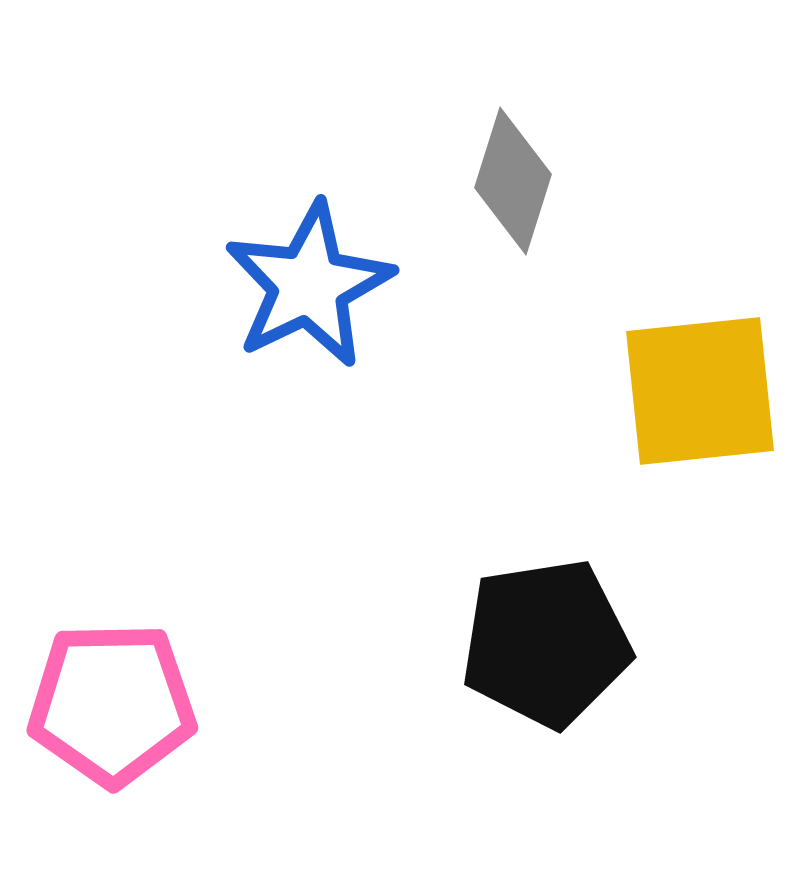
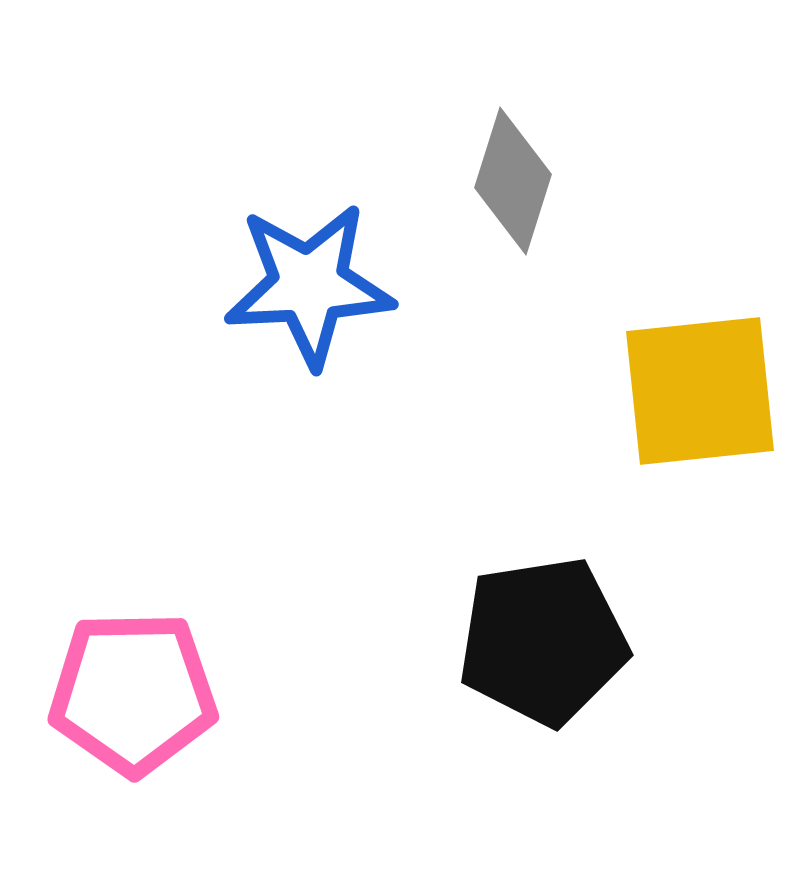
blue star: rotated 23 degrees clockwise
black pentagon: moved 3 px left, 2 px up
pink pentagon: moved 21 px right, 11 px up
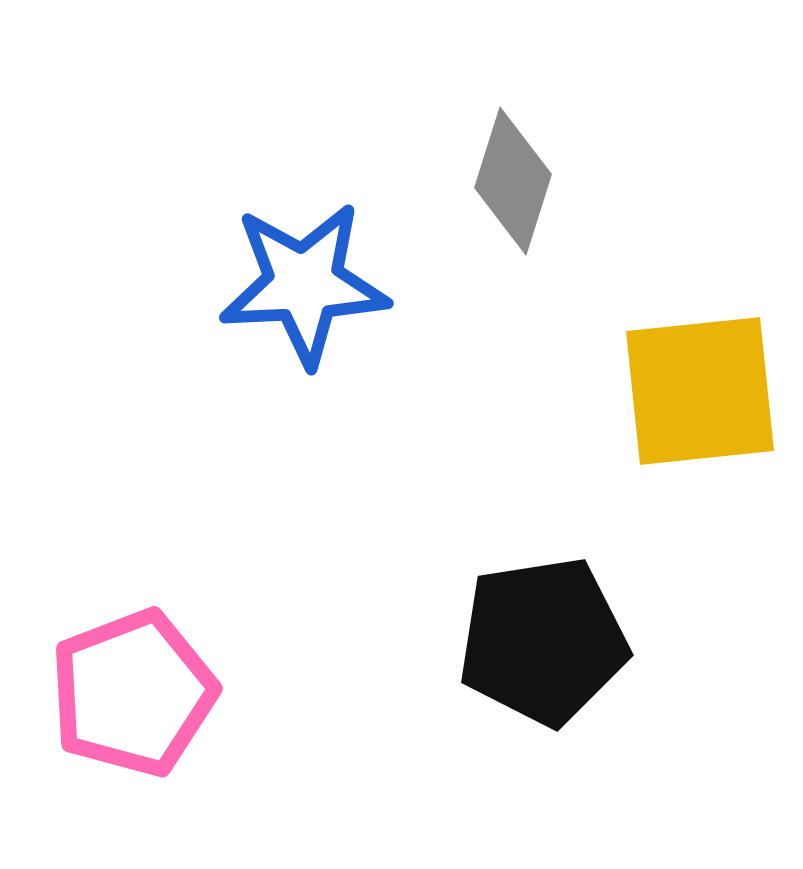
blue star: moved 5 px left, 1 px up
pink pentagon: rotated 20 degrees counterclockwise
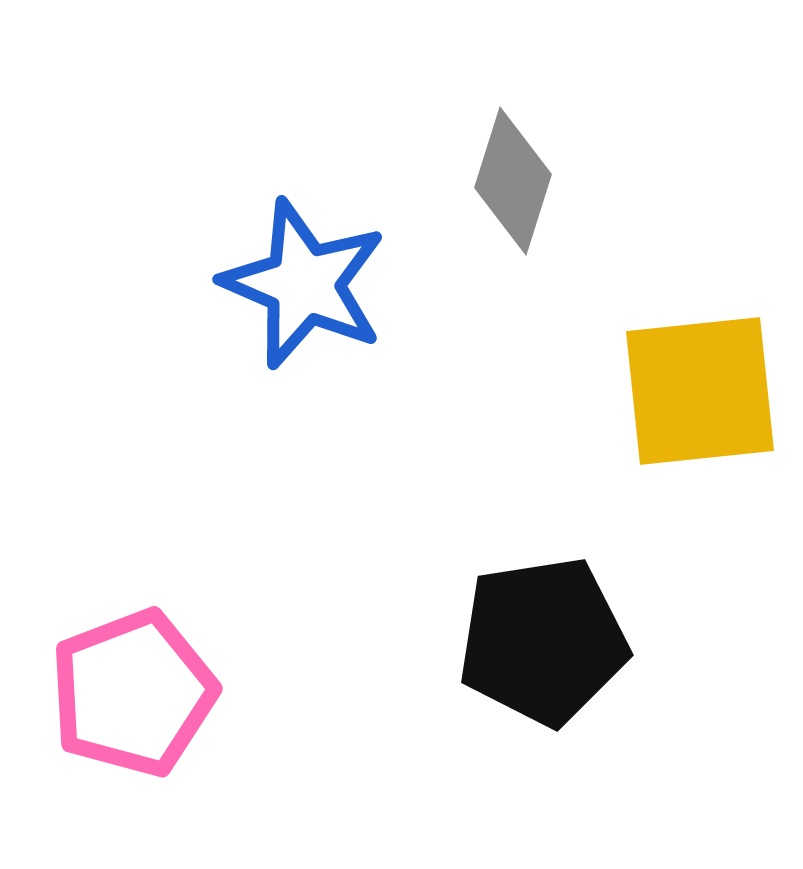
blue star: rotated 26 degrees clockwise
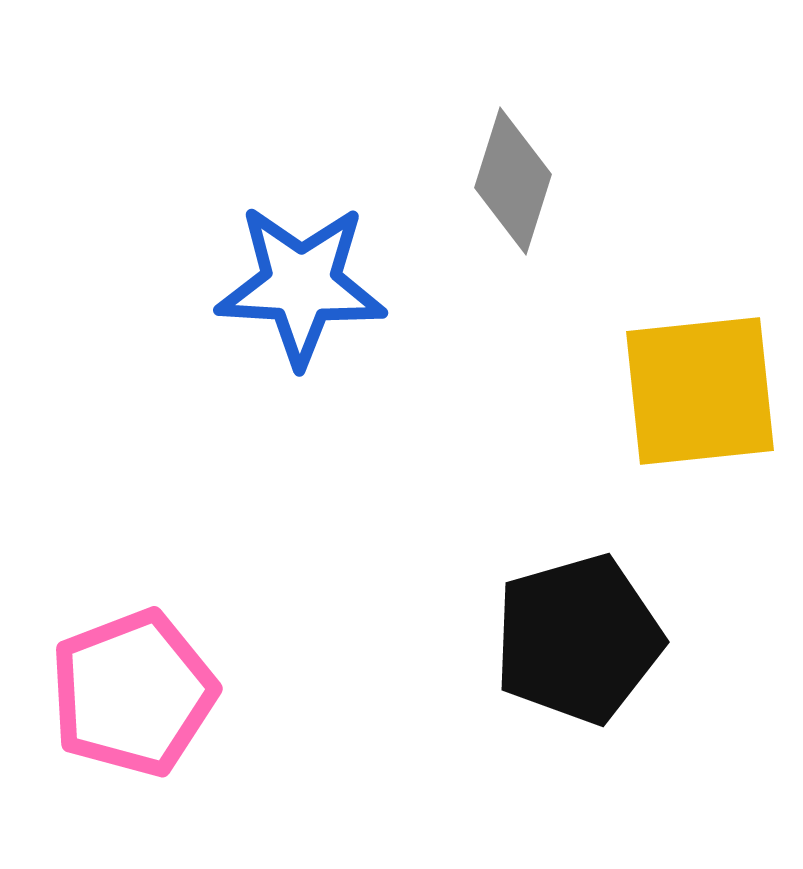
blue star: moved 3 px left, 1 px down; rotated 20 degrees counterclockwise
black pentagon: moved 35 px right, 2 px up; rotated 7 degrees counterclockwise
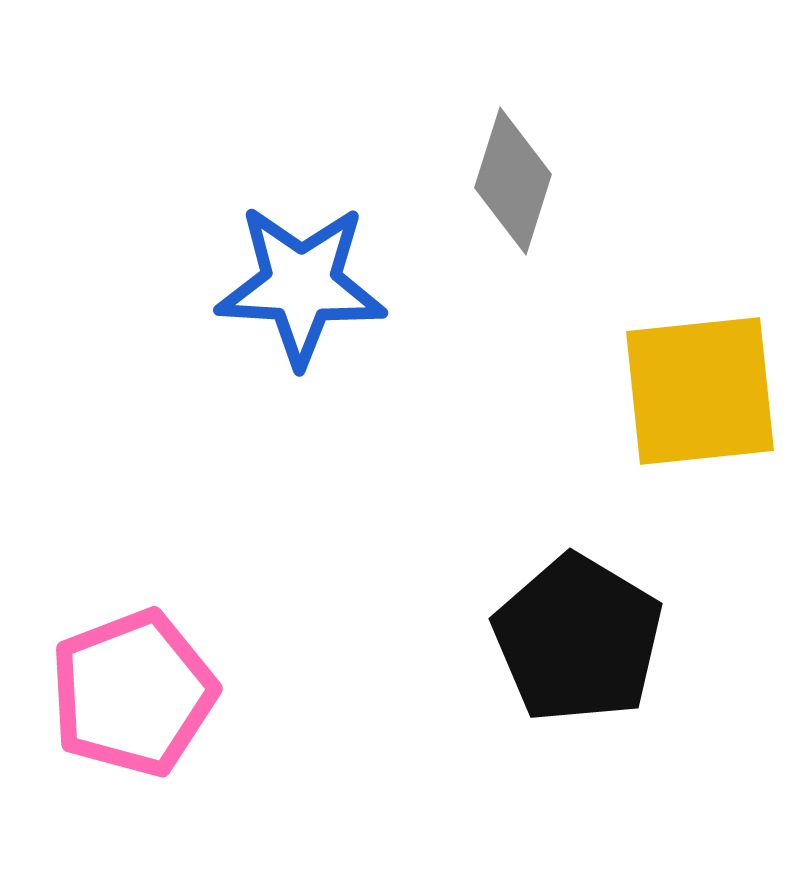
black pentagon: rotated 25 degrees counterclockwise
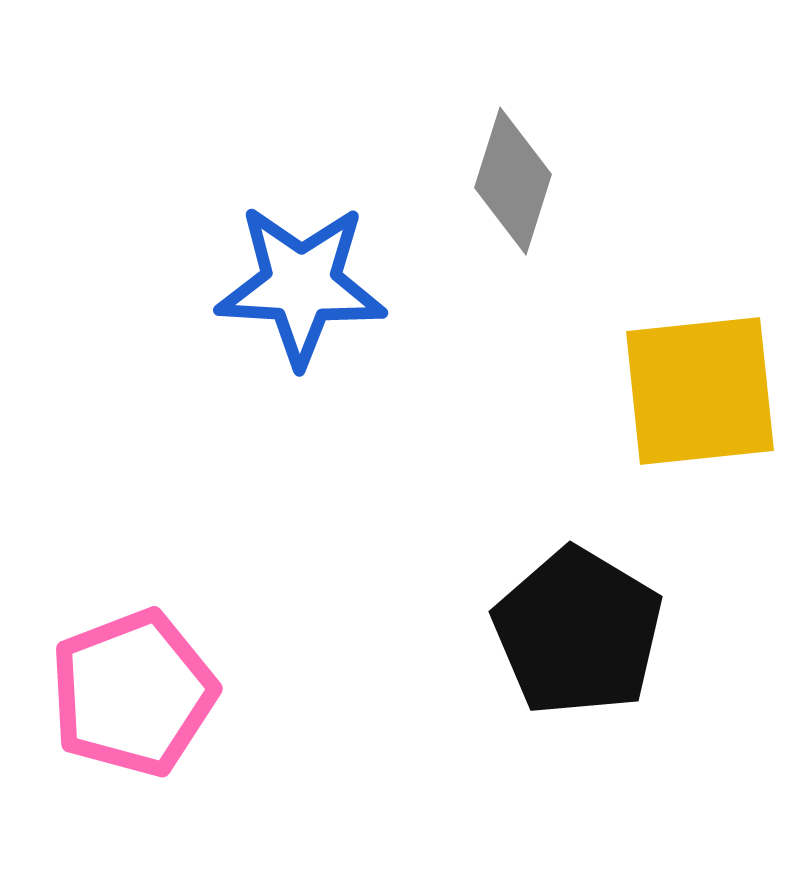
black pentagon: moved 7 px up
